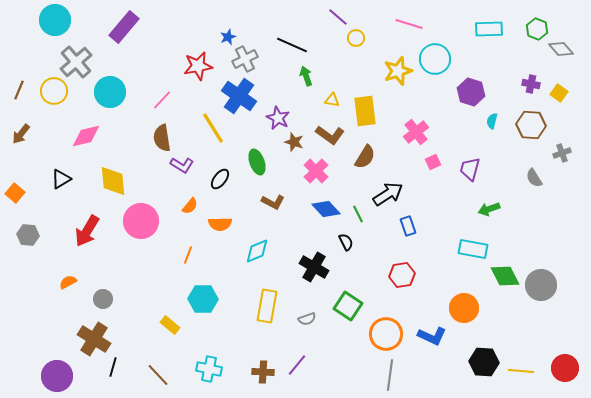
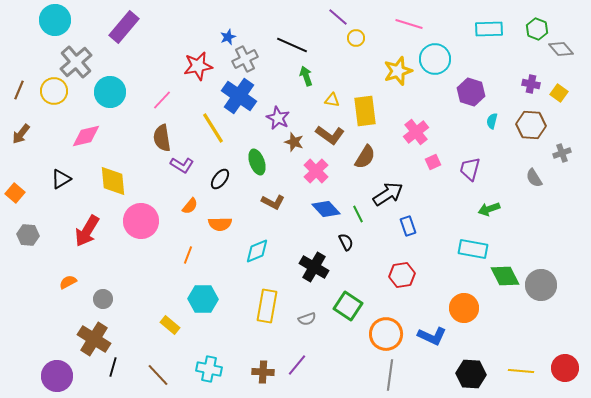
black hexagon at (484, 362): moved 13 px left, 12 px down
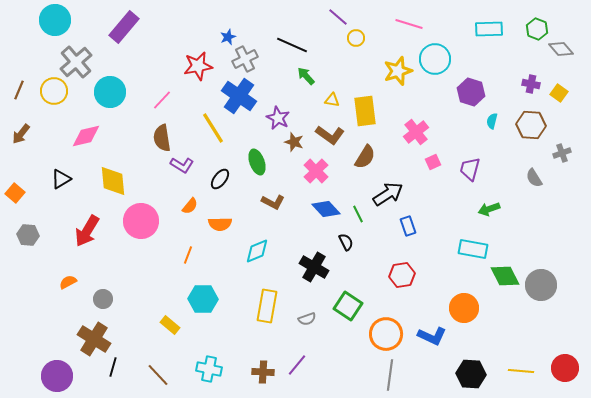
green arrow at (306, 76): rotated 24 degrees counterclockwise
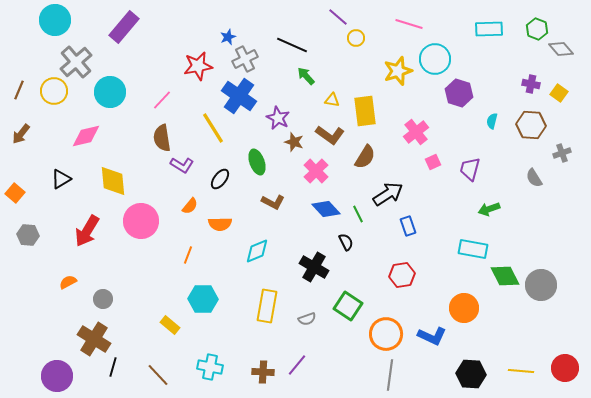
purple hexagon at (471, 92): moved 12 px left, 1 px down
cyan cross at (209, 369): moved 1 px right, 2 px up
